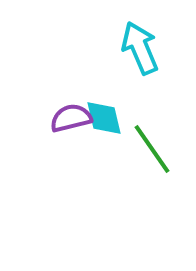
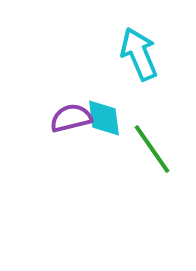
cyan arrow: moved 1 px left, 6 px down
cyan diamond: rotated 6 degrees clockwise
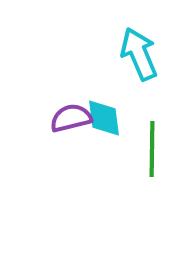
green line: rotated 36 degrees clockwise
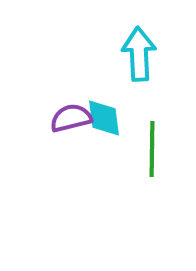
cyan arrow: rotated 20 degrees clockwise
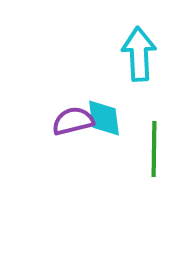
purple semicircle: moved 2 px right, 3 px down
green line: moved 2 px right
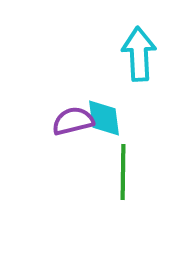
green line: moved 31 px left, 23 px down
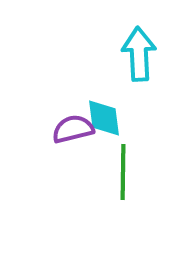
purple semicircle: moved 8 px down
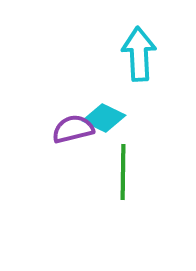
cyan diamond: rotated 57 degrees counterclockwise
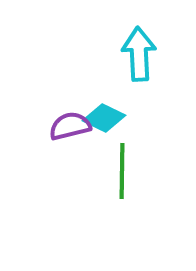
purple semicircle: moved 3 px left, 3 px up
green line: moved 1 px left, 1 px up
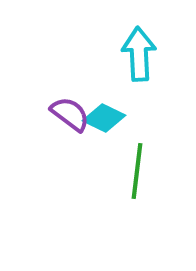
purple semicircle: moved 12 px up; rotated 51 degrees clockwise
green line: moved 15 px right; rotated 6 degrees clockwise
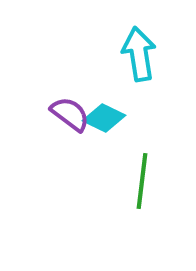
cyan arrow: rotated 6 degrees counterclockwise
green line: moved 5 px right, 10 px down
